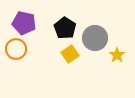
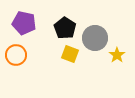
orange circle: moved 6 px down
yellow square: rotated 36 degrees counterclockwise
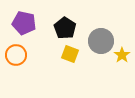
gray circle: moved 6 px right, 3 px down
yellow star: moved 5 px right
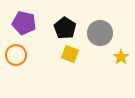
gray circle: moved 1 px left, 8 px up
yellow star: moved 1 px left, 2 px down
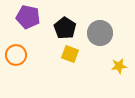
purple pentagon: moved 4 px right, 6 px up
yellow star: moved 2 px left, 9 px down; rotated 28 degrees clockwise
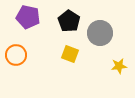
black pentagon: moved 4 px right, 7 px up
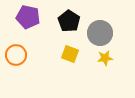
yellow star: moved 14 px left, 8 px up
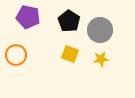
gray circle: moved 3 px up
yellow star: moved 4 px left, 1 px down
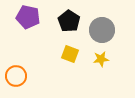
gray circle: moved 2 px right
orange circle: moved 21 px down
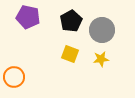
black pentagon: moved 2 px right; rotated 10 degrees clockwise
orange circle: moved 2 px left, 1 px down
